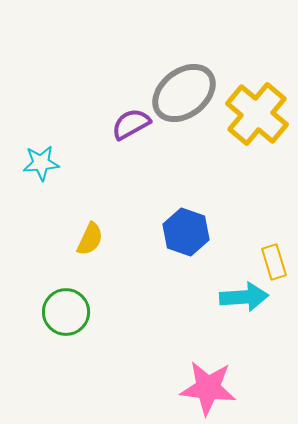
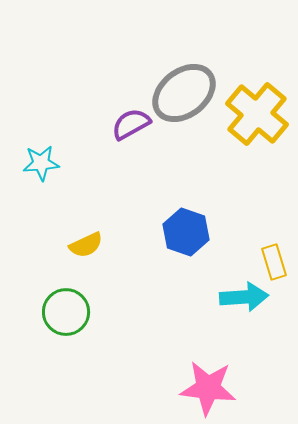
yellow semicircle: moved 4 px left, 6 px down; rotated 40 degrees clockwise
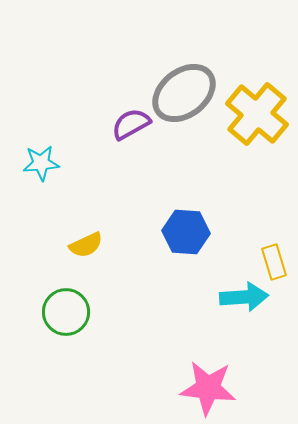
blue hexagon: rotated 15 degrees counterclockwise
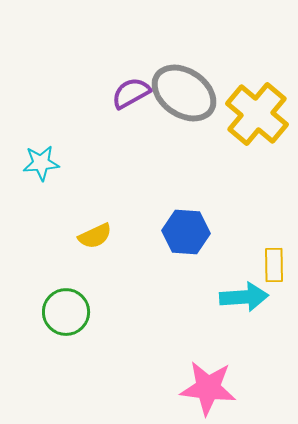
gray ellipse: rotated 72 degrees clockwise
purple semicircle: moved 31 px up
yellow semicircle: moved 9 px right, 9 px up
yellow rectangle: moved 3 px down; rotated 16 degrees clockwise
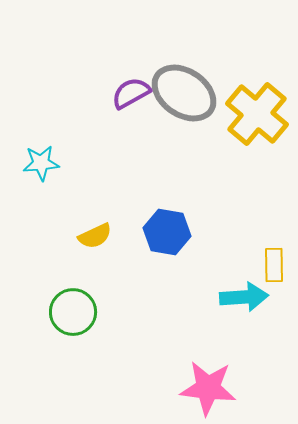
blue hexagon: moved 19 px left; rotated 6 degrees clockwise
green circle: moved 7 px right
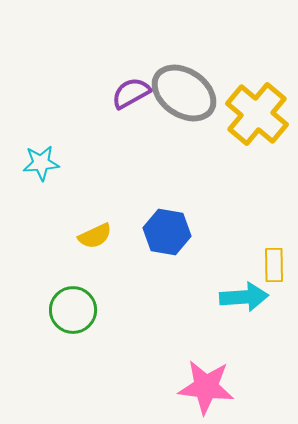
green circle: moved 2 px up
pink star: moved 2 px left, 1 px up
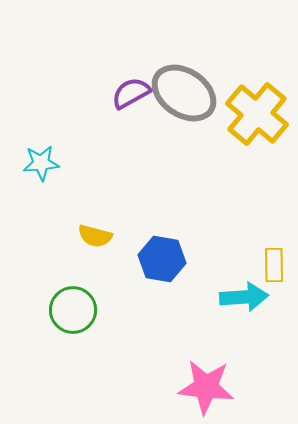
blue hexagon: moved 5 px left, 27 px down
yellow semicircle: rotated 40 degrees clockwise
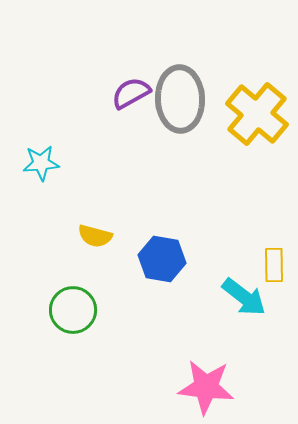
gray ellipse: moved 4 px left, 6 px down; rotated 54 degrees clockwise
cyan arrow: rotated 42 degrees clockwise
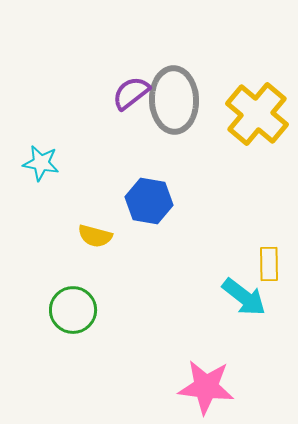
purple semicircle: rotated 9 degrees counterclockwise
gray ellipse: moved 6 px left, 1 px down
cyan star: rotated 15 degrees clockwise
blue hexagon: moved 13 px left, 58 px up
yellow rectangle: moved 5 px left, 1 px up
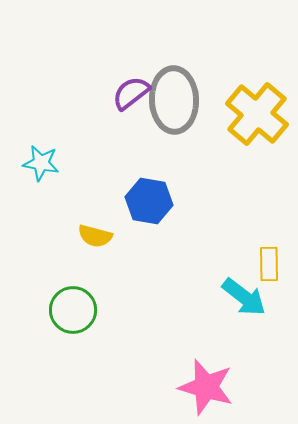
pink star: rotated 10 degrees clockwise
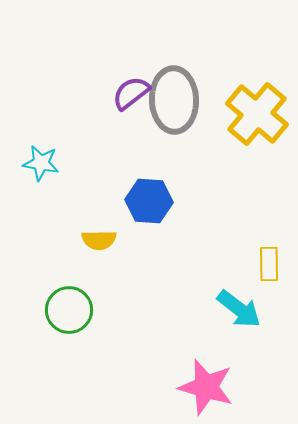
blue hexagon: rotated 6 degrees counterclockwise
yellow semicircle: moved 4 px right, 4 px down; rotated 16 degrees counterclockwise
cyan arrow: moved 5 px left, 12 px down
green circle: moved 4 px left
